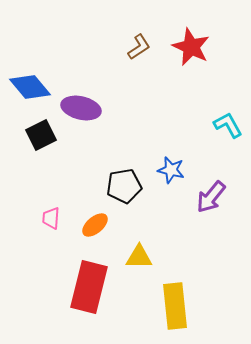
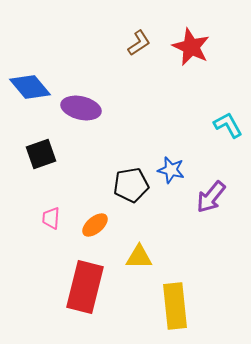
brown L-shape: moved 4 px up
black square: moved 19 px down; rotated 8 degrees clockwise
black pentagon: moved 7 px right, 1 px up
red rectangle: moved 4 px left
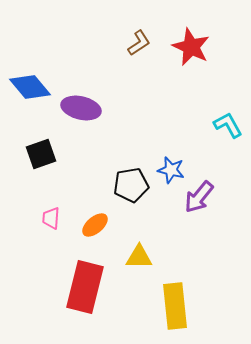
purple arrow: moved 12 px left
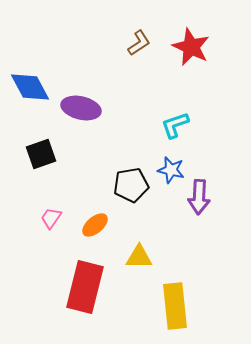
blue diamond: rotated 12 degrees clockwise
cyan L-shape: moved 53 px left; rotated 80 degrees counterclockwise
purple arrow: rotated 36 degrees counterclockwise
pink trapezoid: rotated 30 degrees clockwise
